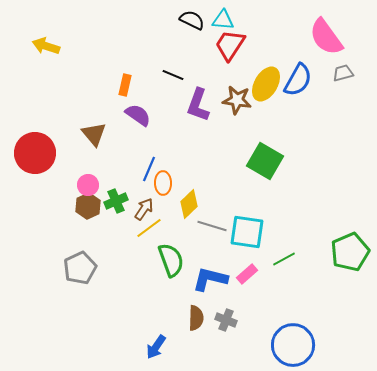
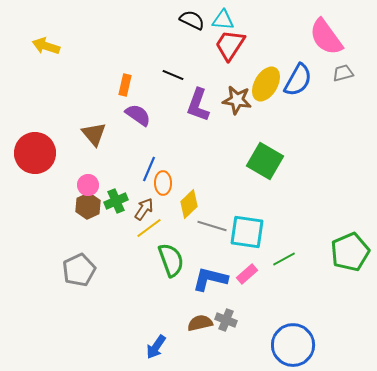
gray pentagon: moved 1 px left, 2 px down
brown semicircle: moved 4 px right, 5 px down; rotated 105 degrees counterclockwise
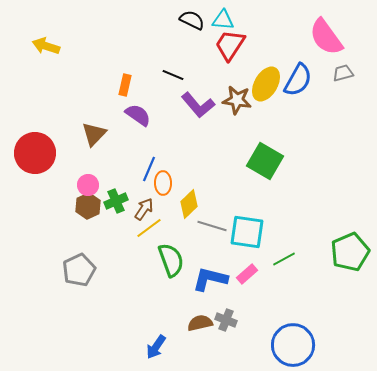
purple L-shape: rotated 60 degrees counterclockwise
brown triangle: rotated 24 degrees clockwise
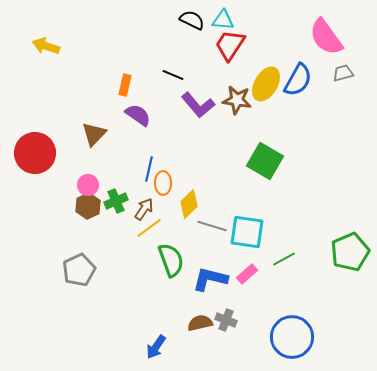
blue line: rotated 10 degrees counterclockwise
blue circle: moved 1 px left, 8 px up
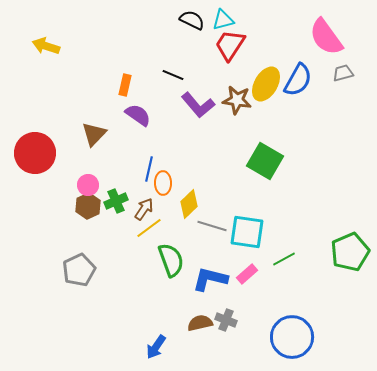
cyan triangle: rotated 20 degrees counterclockwise
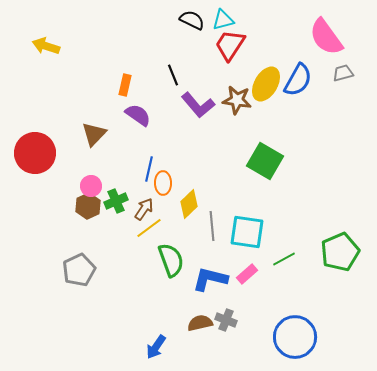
black line: rotated 45 degrees clockwise
pink circle: moved 3 px right, 1 px down
gray line: rotated 68 degrees clockwise
green pentagon: moved 10 px left
blue circle: moved 3 px right
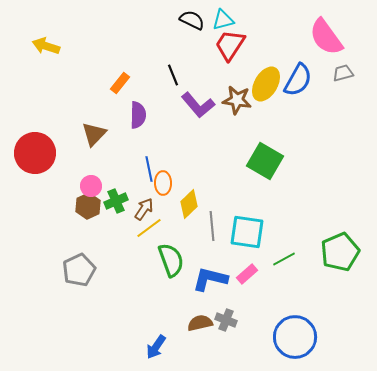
orange rectangle: moved 5 px left, 2 px up; rotated 25 degrees clockwise
purple semicircle: rotated 56 degrees clockwise
blue line: rotated 25 degrees counterclockwise
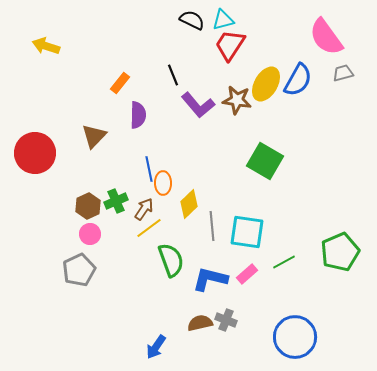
brown triangle: moved 2 px down
pink circle: moved 1 px left, 48 px down
green line: moved 3 px down
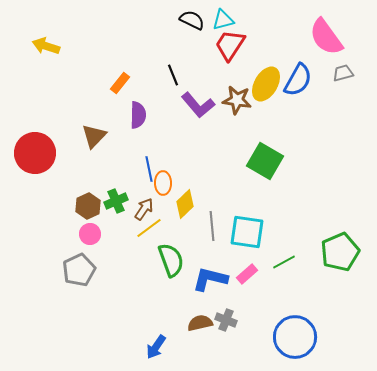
yellow diamond: moved 4 px left
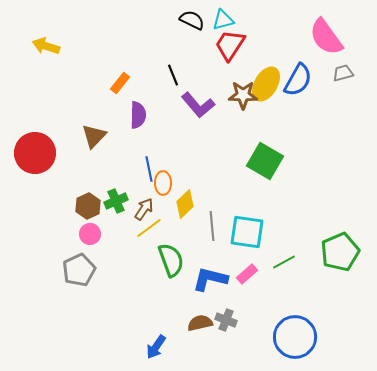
brown star: moved 6 px right, 5 px up; rotated 8 degrees counterclockwise
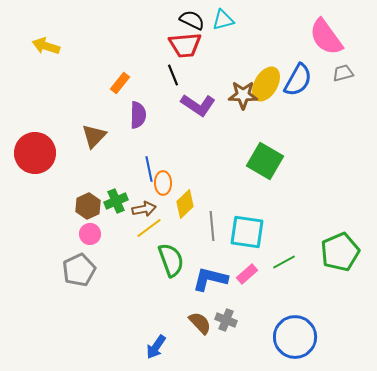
red trapezoid: moved 45 px left; rotated 128 degrees counterclockwise
purple L-shape: rotated 16 degrees counterclockwise
brown arrow: rotated 45 degrees clockwise
brown semicircle: rotated 60 degrees clockwise
